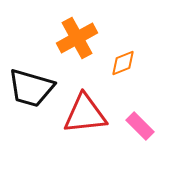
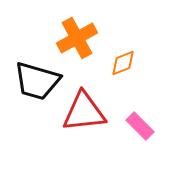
black trapezoid: moved 6 px right, 7 px up
red triangle: moved 1 px left, 2 px up
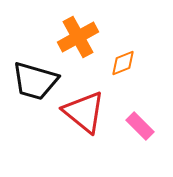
orange cross: moved 1 px right, 1 px up
black trapezoid: moved 2 px left
red triangle: rotated 45 degrees clockwise
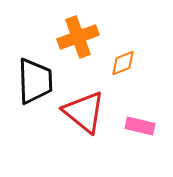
orange cross: rotated 9 degrees clockwise
black trapezoid: rotated 108 degrees counterclockwise
pink rectangle: rotated 32 degrees counterclockwise
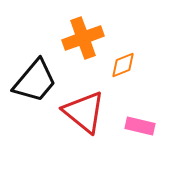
orange cross: moved 5 px right, 1 px down
orange diamond: moved 2 px down
black trapezoid: rotated 42 degrees clockwise
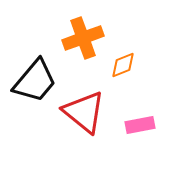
pink rectangle: moved 1 px up; rotated 24 degrees counterclockwise
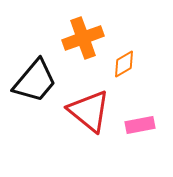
orange diamond: moved 1 px right, 1 px up; rotated 8 degrees counterclockwise
red triangle: moved 5 px right, 1 px up
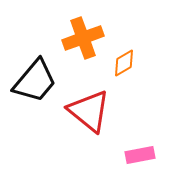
orange diamond: moved 1 px up
pink rectangle: moved 30 px down
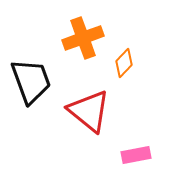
orange diamond: rotated 16 degrees counterclockwise
black trapezoid: moved 4 px left; rotated 60 degrees counterclockwise
pink rectangle: moved 4 px left
